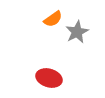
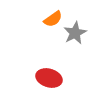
gray star: moved 2 px left, 1 px down
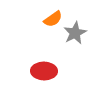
red ellipse: moved 5 px left, 7 px up; rotated 15 degrees counterclockwise
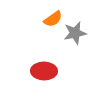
gray star: rotated 15 degrees clockwise
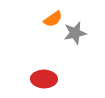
red ellipse: moved 8 px down
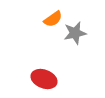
red ellipse: rotated 20 degrees clockwise
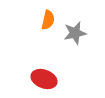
orange semicircle: moved 5 px left, 1 px down; rotated 42 degrees counterclockwise
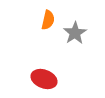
gray star: rotated 20 degrees counterclockwise
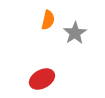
red ellipse: moved 2 px left; rotated 50 degrees counterclockwise
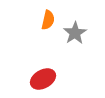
red ellipse: moved 1 px right
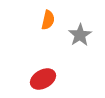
gray star: moved 5 px right, 2 px down
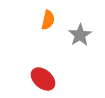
red ellipse: rotated 70 degrees clockwise
